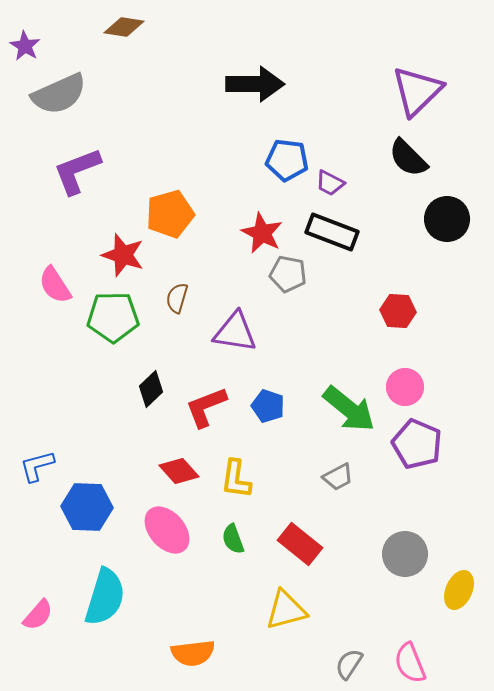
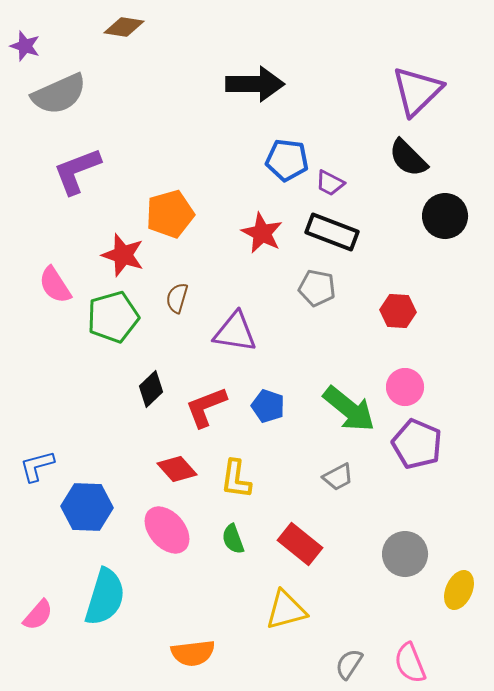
purple star at (25, 46): rotated 12 degrees counterclockwise
black circle at (447, 219): moved 2 px left, 3 px up
gray pentagon at (288, 274): moved 29 px right, 14 px down
green pentagon at (113, 317): rotated 15 degrees counterclockwise
red diamond at (179, 471): moved 2 px left, 2 px up
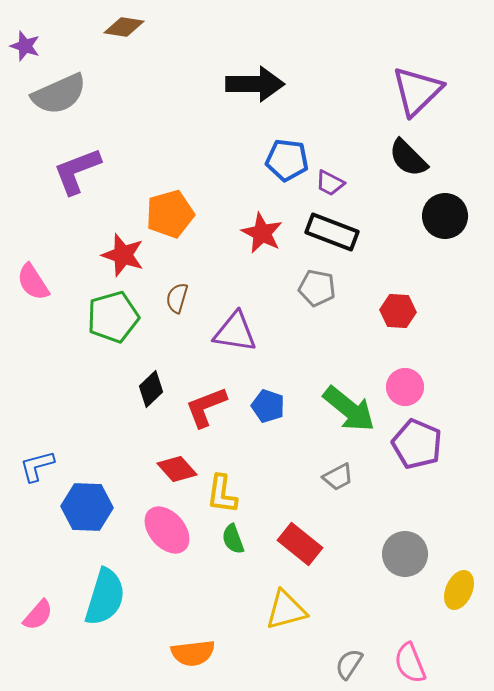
pink semicircle at (55, 285): moved 22 px left, 3 px up
yellow L-shape at (236, 479): moved 14 px left, 15 px down
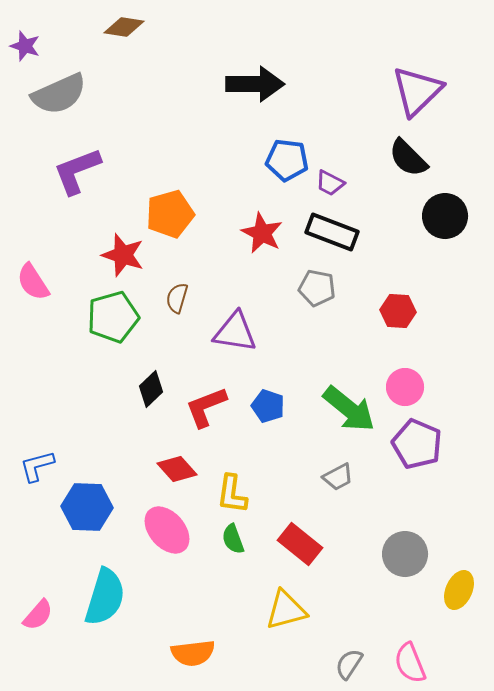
yellow L-shape at (222, 494): moved 10 px right
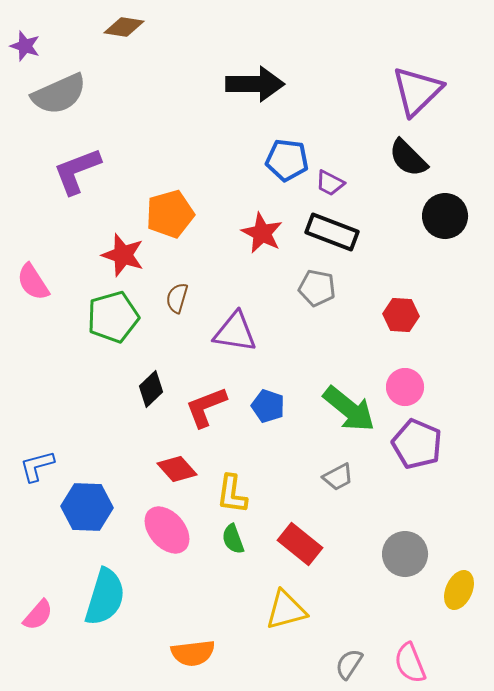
red hexagon at (398, 311): moved 3 px right, 4 px down
